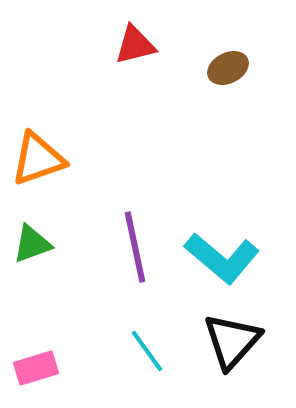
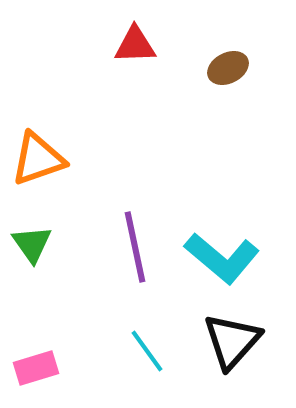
red triangle: rotated 12 degrees clockwise
green triangle: rotated 45 degrees counterclockwise
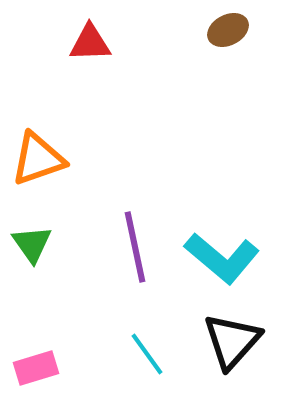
red triangle: moved 45 px left, 2 px up
brown ellipse: moved 38 px up
cyan line: moved 3 px down
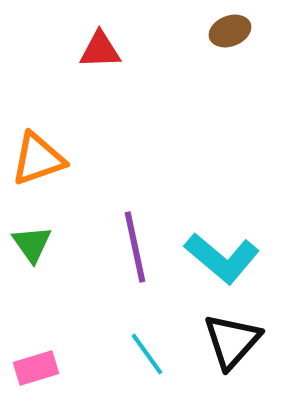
brown ellipse: moved 2 px right, 1 px down; rotated 6 degrees clockwise
red triangle: moved 10 px right, 7 px down
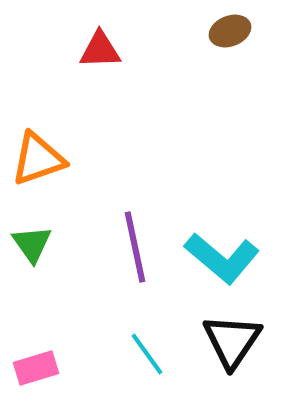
black triangle: rotated 8 degrees counterclockwise
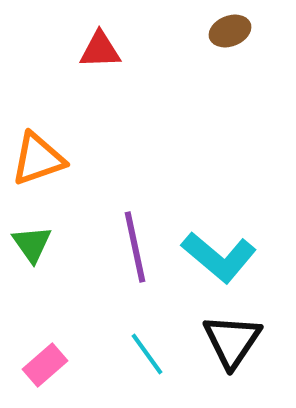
cyan L-shape: moved 3 px left, 1 px up
pink rectangle: moved 9 px right, 3 px up; rotated 24 degrees counterclockwise
